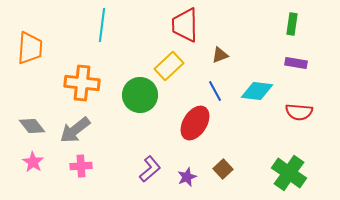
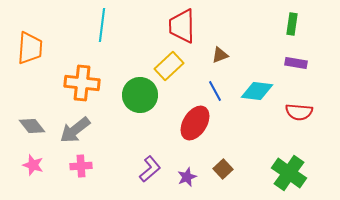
red trapezoid: moved 3 px left, 1 px down
pink star: moved 3 px down; rotated 15 degrees counterclockwise
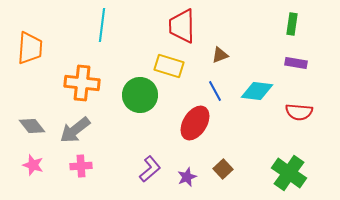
yellow rectangle: rotated 60 degrees clockwise
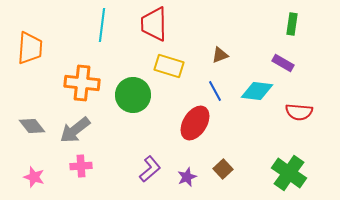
red trapezoid: moved 28 px left, 2 px up
purple rectangle: moved 13 px left; rotated 20 degrees clockwise
green circle: moved 7 px left
pink star: moved 1 px right, 12 px down
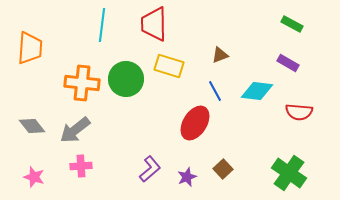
green rectangle: rotated 70 degrees counterclockwise
purple rectangle: moved 5 px right
green circle: moved 7 px left, 16 px up
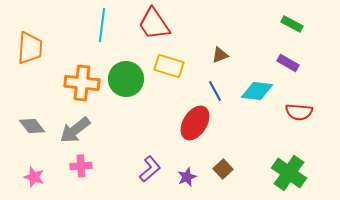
red trapezoid: rotated 33 degrees counterclockwise
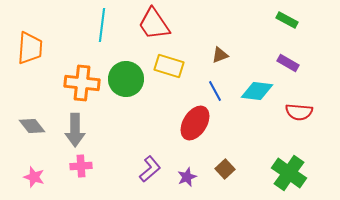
green rectangle: moved 5 px left, 4 px up
gray arrow: rotated 52 degrees counterclockwise
brown square: moved 2 px right
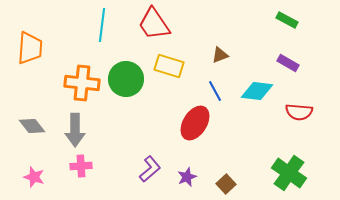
brown square: moved 1 px right, 15 px down
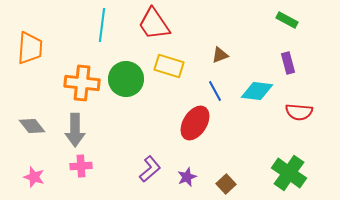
purple rectangle: rotated 45 degrees clockwise
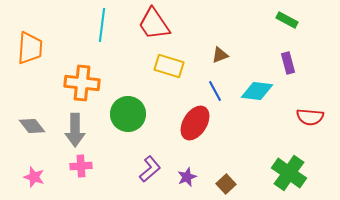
green circle: moved 2 px right, 35 px down
red semicircle: moved 11 px right, 5 px down
